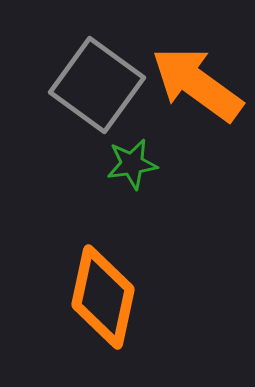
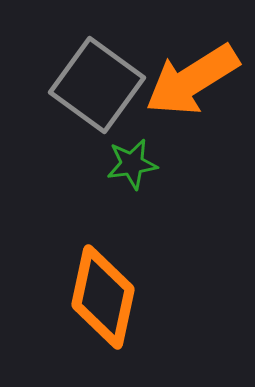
orange arrow: moved 5 px left, 4 px up; rotated 68 degrees counterclockwise
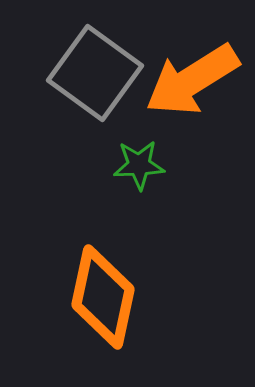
gray square: moved 2 px left, 12 px up
green star: moved 7 px right, 1 px down; rotated 6 degrees clockwise
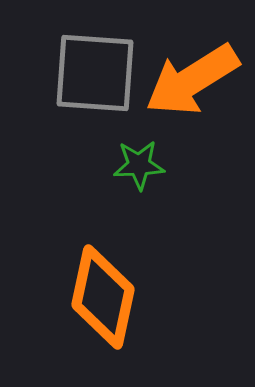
gray square: rotated 32 degrees counterclockwise
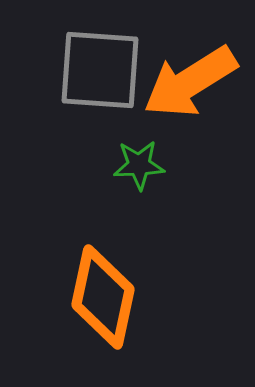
gray square: moved 5 px right, 3 px up
orange arrow: moved 2 px left, 2 px down
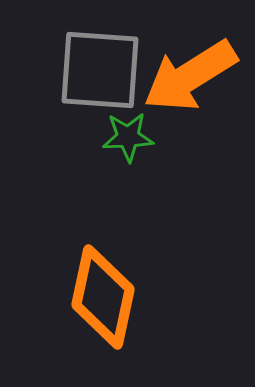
orange arrow: moved 6 px up
green star: moved 11 px left, 28 px up
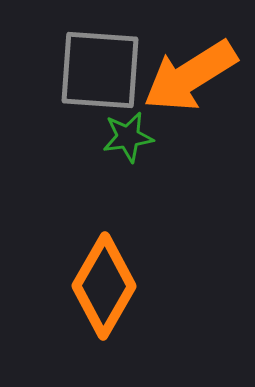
green star: rotated 6 degrees counterclockwise
orange diamond: moved 1 px right, 11 px up; rotated 18 degrees clockwise
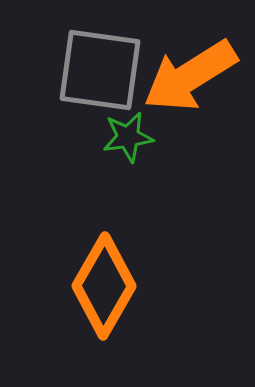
gray square: rotated 4 degrees clockwise
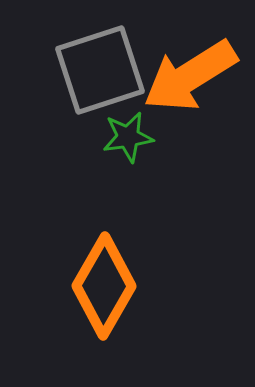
gray square: rotated 26 degrees counterclockwise
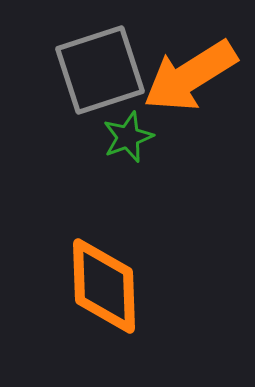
green star: rotated 12 degrees counterclockwise
orange diamond: rotated 32 degrees counterclockwise
